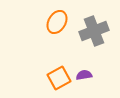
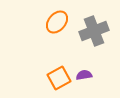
orange ellipse: rotated 10 degrees clockwise
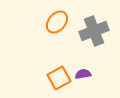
purple semicircle: moved 1 px left, 1 px up
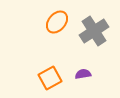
gray cross: rotated 12 degrees counterclockwise
orange square: moved 9 px left
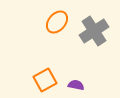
purple semicircle: moved 7 px left, 11 px down; rotated 21 degrees clockwise
orange square: moved 5 px left, 2 px down
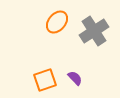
orange square: rotated 10 degrees clockwise
purple semicircle: moved 1 px left, 7 px up; rotated 35 degrees clockwise
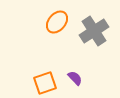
orange square: moved 3 px down
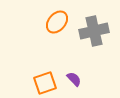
gray cross: rotated 20 degrees clockwise
purple semicircle: moved 1 px left, 1 px down
